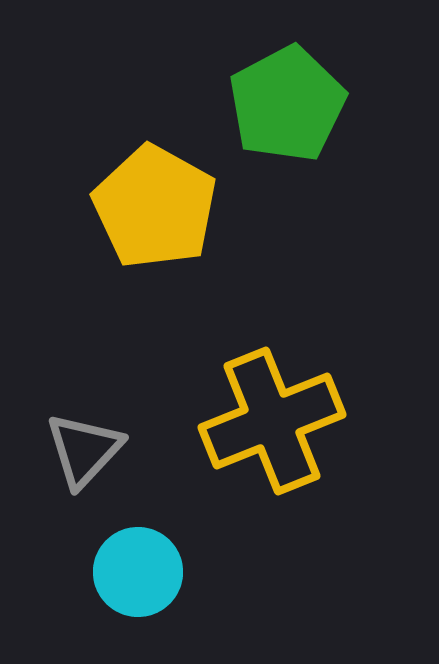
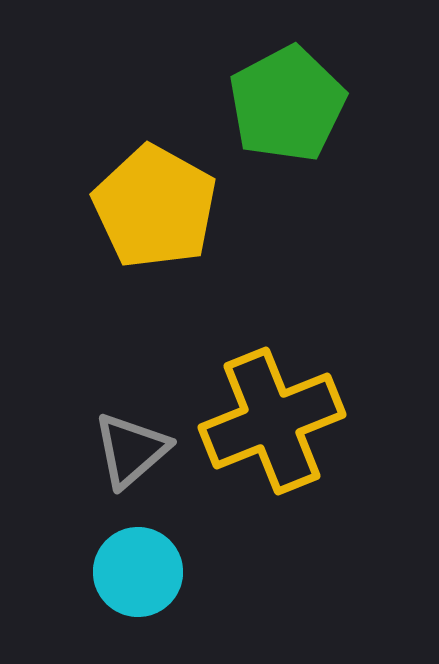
gray triangle: moved 47 px right; rotated 6 degrees clockwise
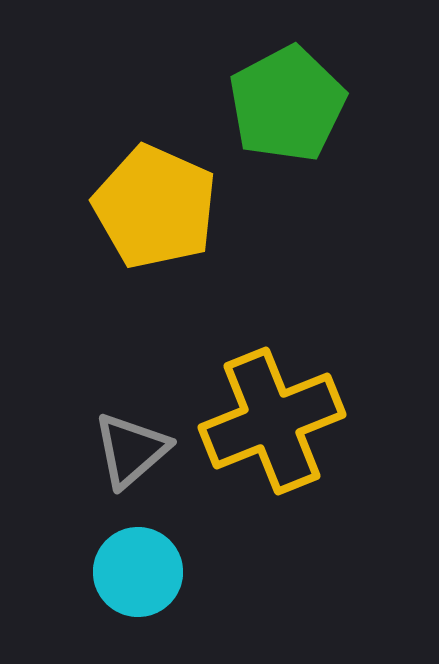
yellow pentagon: rotated 5 degrees counterclockwise
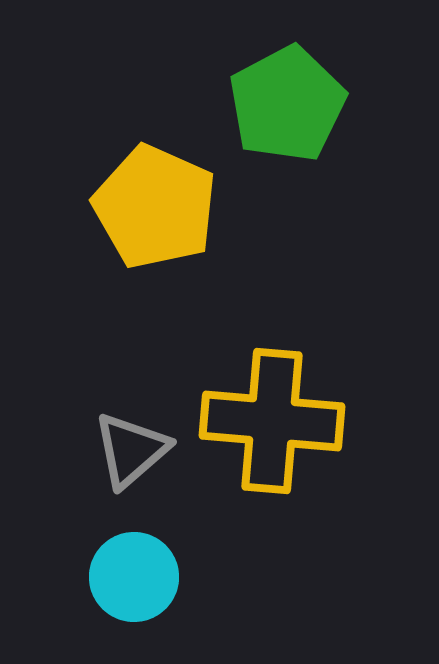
yellow cross: rotated 27 degrees clockwise
cyan circle: moved 4 px left, 5 px down
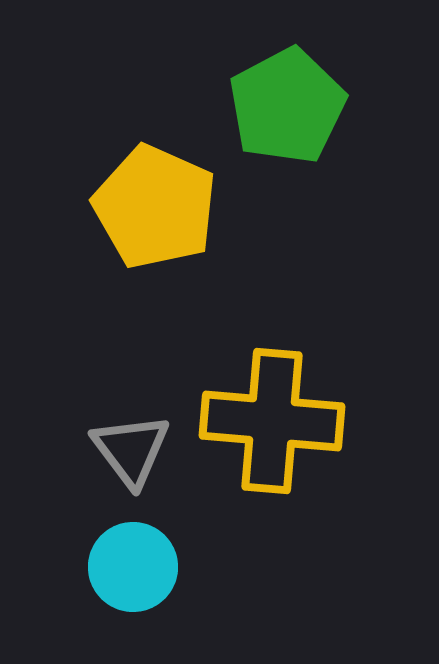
green pentagon: moved 2 px down
gray triangle: rotated 26 degrees counterclockwise
cyan circle: moved 1 px left, 10 px up
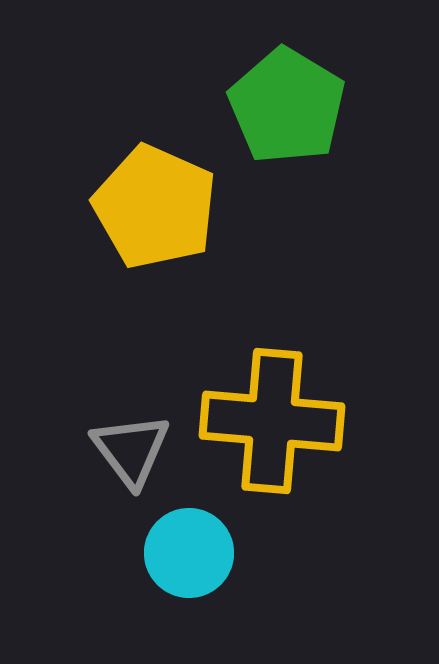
green pentagon: rotated 13 degrees counterclockwise
cyan circle: moved 56 px right, 14 px up
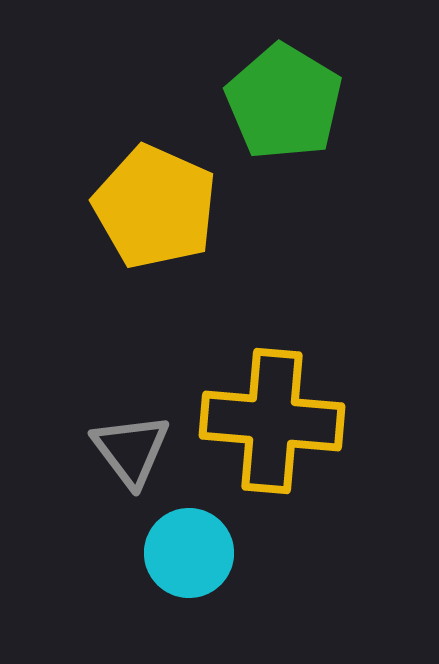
green pentagon: moved 3 px left, 4 px up
